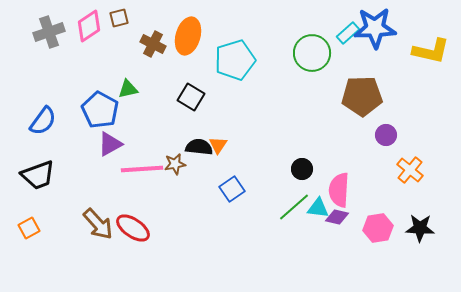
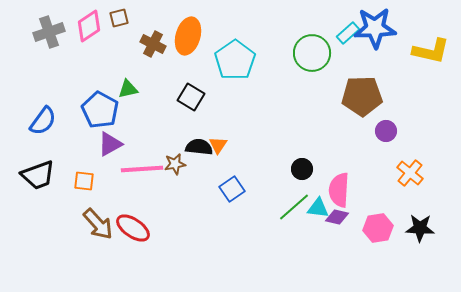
cyan pentagon: rotated 18 degrees counterclockwise
purple circle: moved 4 px up
orange cross: moved 3 px down
orange square: moved 55 px right, 47 px up; rotated 35 degrees clockwise
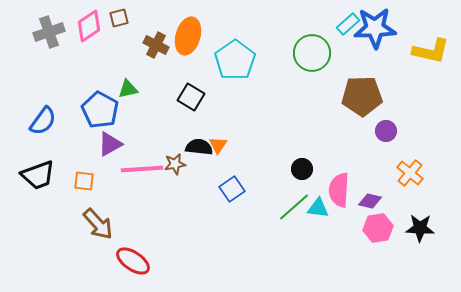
cyan rectangle: moved 9 px up
brown cross: moved 3 px right, 1 px down
purple diamond: moved 33 px right, 16 px up
red ellipse: moved 33 px down
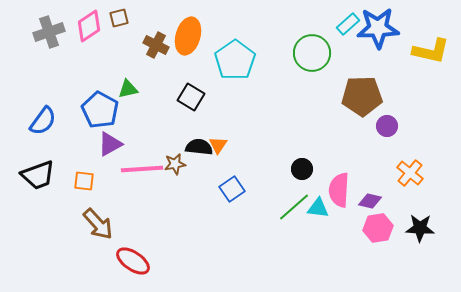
blue star: moved 3 px right
purple circle: moved 1 px right, 5 px up
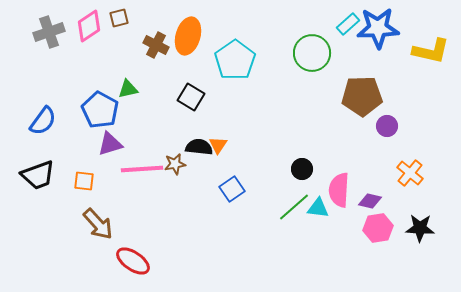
purple triangle: rotated 12 degrees clockwise
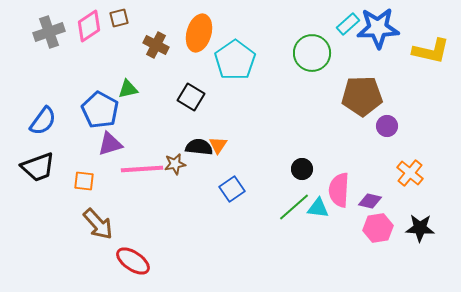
orange ellipse: moved 11 px right, 3 px up
black trapezoid: moved 8 px up
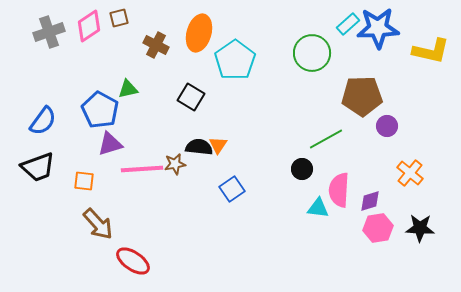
purple diamond: rotated 30 degrees counterclockwise
green line: moved 32 px right, 68 px up; rotated 12 degrees clockwise
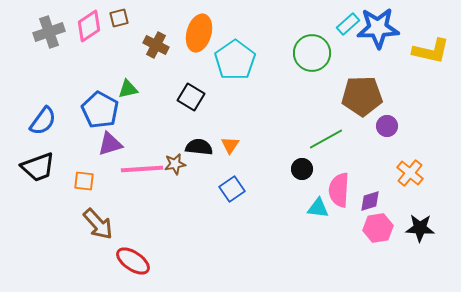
orange triangle: moved 12 px right
